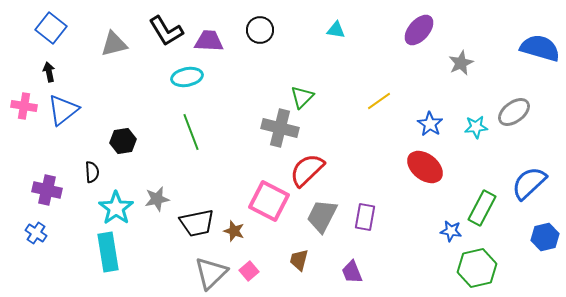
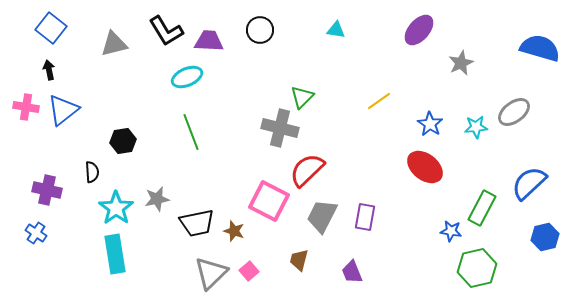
black arrow at (49, 72): moved 2 px up
cyan ellipse at (187, 77): rotated 12 degrees counterclockwise
pink cross at (24, 106): moved 2 px right, 1 px down
cyan rectangle at (108, 252): moved 7 px right, 2 px down
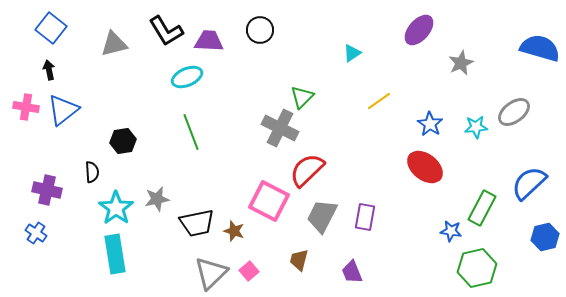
cyan triangle at (336, 30): moved 16 px right, 23 px down; rotated 42 degrees counterclockwise
gray cross at (280, 128): rotated 12 degrees clockwise
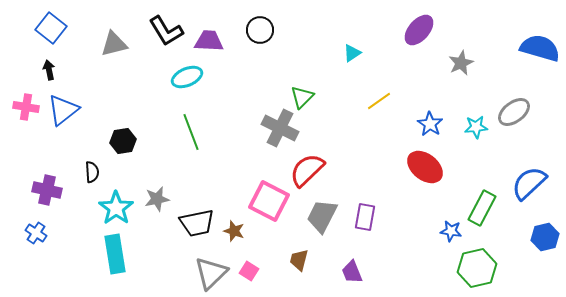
pink square at (249, 271): rotated 18 degrees counterclockwise
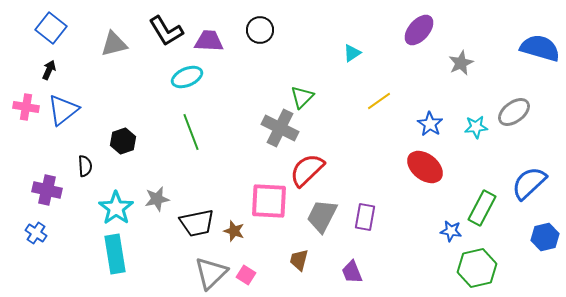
black arrow at (49, 70): rotated 36 degrees clockwise
black hexagon at (123, 141): rotated 10 degrees counterclockwise
black semicircle at (92, 172): moved 7 px left, 6 px up
pink square at (269, 201): rotated 24 degrees counterclockwise
pink square at (249, 271): moved 3 px left, 4 px down
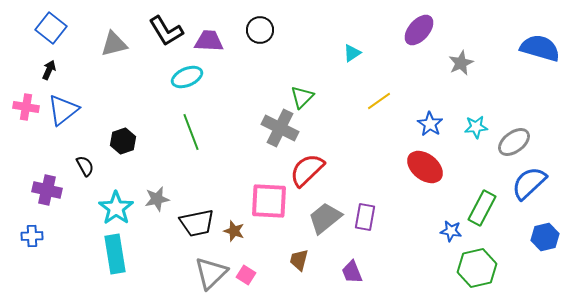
gray ellipse at (514, 112): moved 30 px down
black semicircle at (85, 166): rotated 25 degrees counterclockwise
gray trapezoid at (322, 216): moved 3 px right, 2 px down; rotated 24 degrees clockwise
blue cross at (36, 233): moved 4 px left, 3 px down; rotated 35 degrees counterclockwise
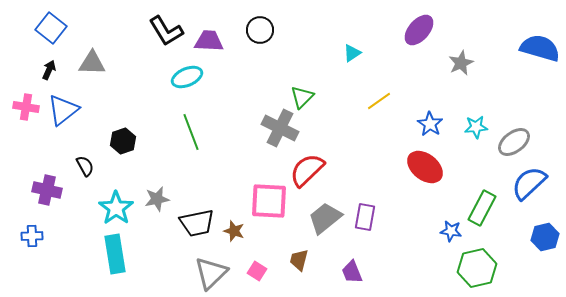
gray triangle at (114, 44): moved 22 px left, 19 px down; rotated 16 degrees clockwise
pink square at (246, 275): moved 11 px right, 4 px up
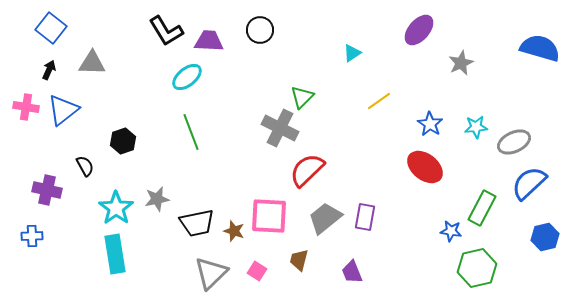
cyan ellipse at (187, 77): rotated 16 degrees counterclockwise
gray ellipse at (514, 142): rotated 12 degrees clockwise
pink square at (269, 201): moved 15 px down
